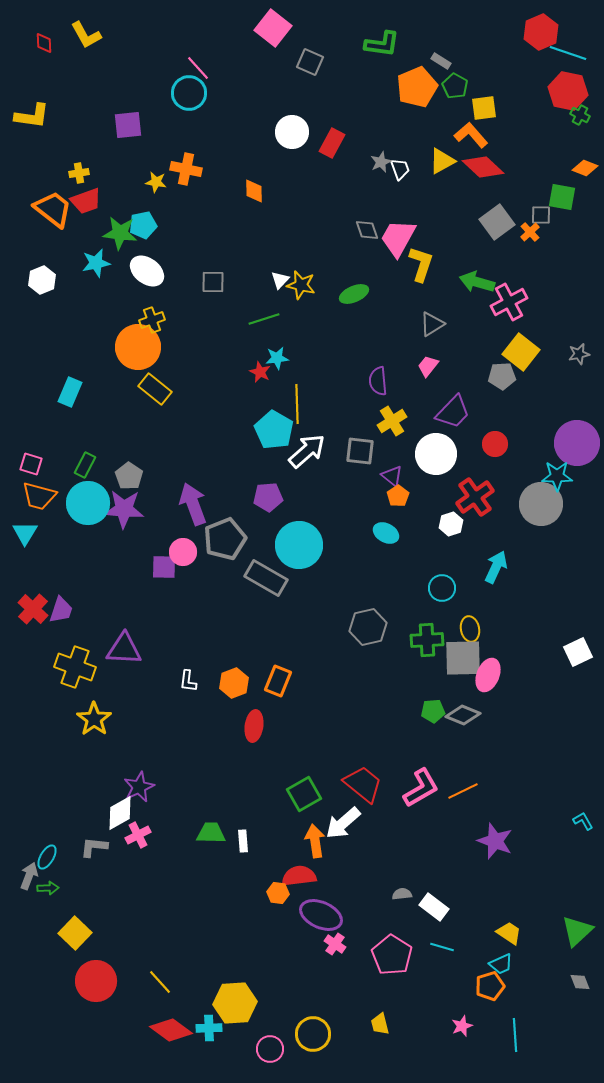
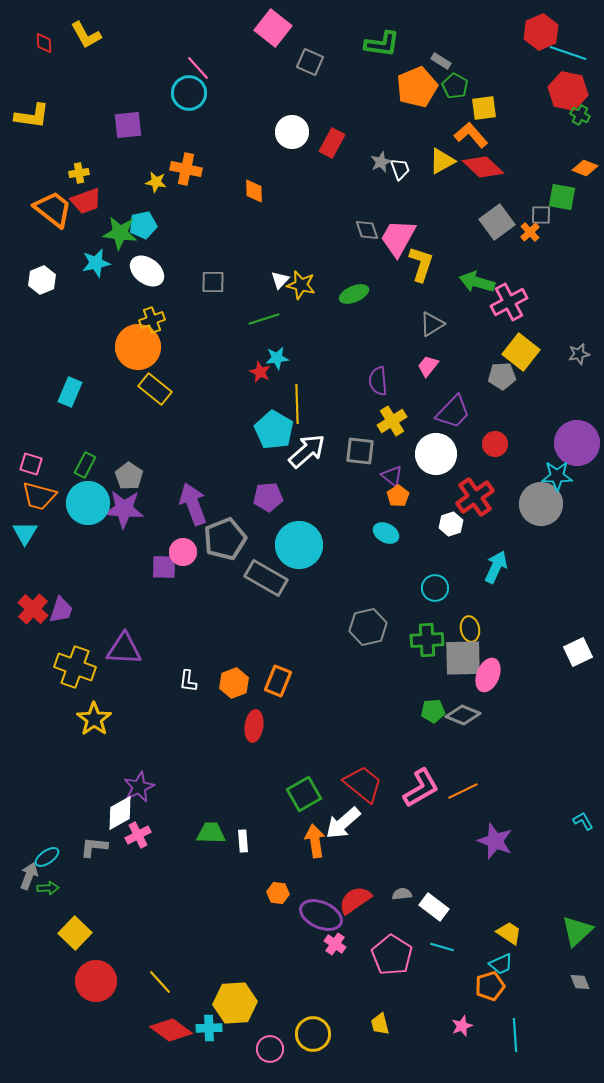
cyan circle at (442, 588): moved 7 px left
cyan ellipse at (47, 857): rotated 25 degrees clockwise
red semicircle at (299, 876): moved 56 px right, 24 px down; rotated 28 degrees counterclockwise
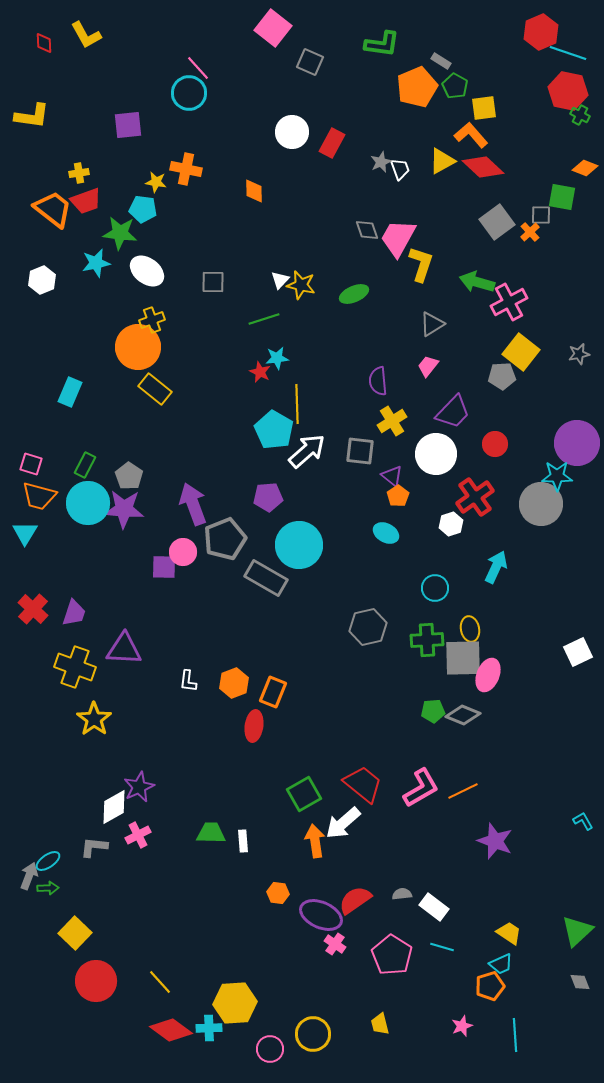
cyan pentagon at (143, 225): moved 16 px up; rotated 20 degrees clockwise
purple trapezoid at (61, 610): moved 13 px right, 3 px down
orange rectangle at (278, 681): moved 5 px left, 11 px down
white diamond at (120, 813): moved 6 px left, 6 px up
cyan ellipse at (47, 857): moved 1 px right, 4 px down
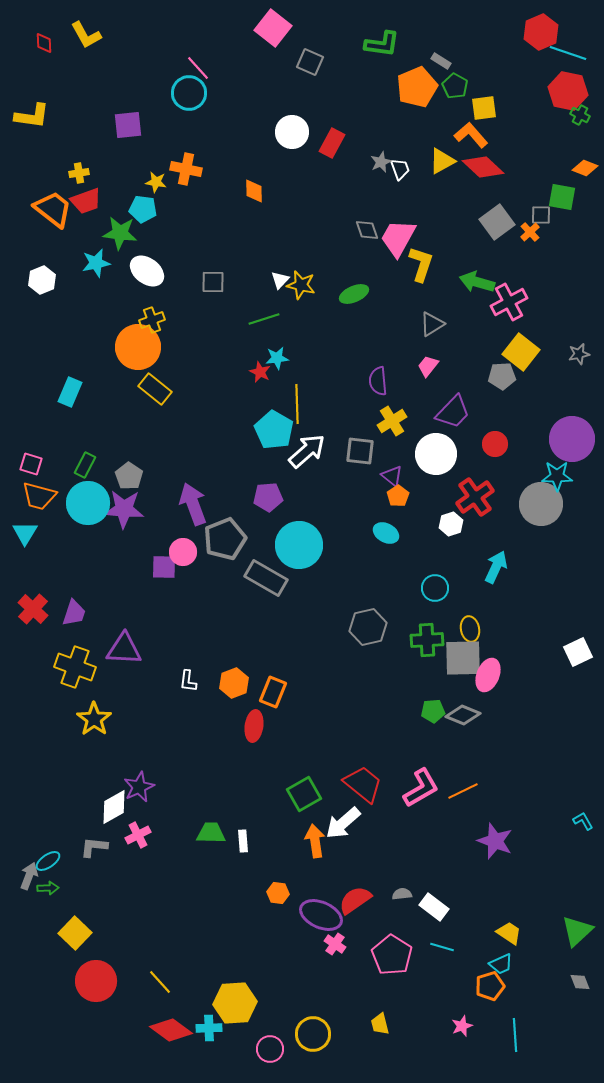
purple circle at (577, 443): moved 5 px left, 4 px up
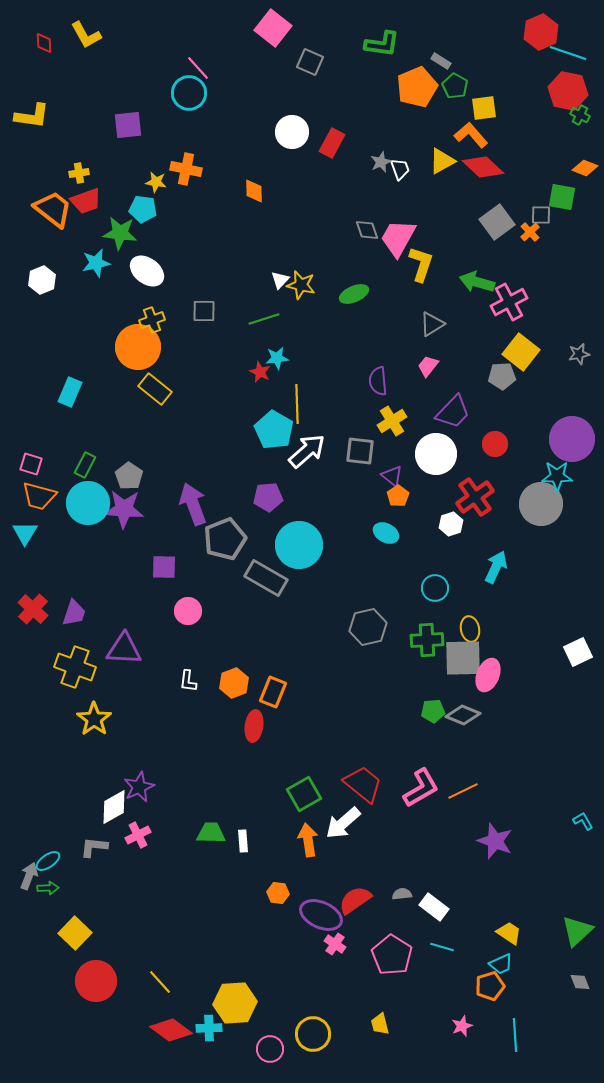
gray square at (213, 282): moved 9 px left, 29 px down
pink circle at (183, 552): moved 5 px right, 59 px down
orange arrow at (315, 841): moved 7 px left, 1 px up
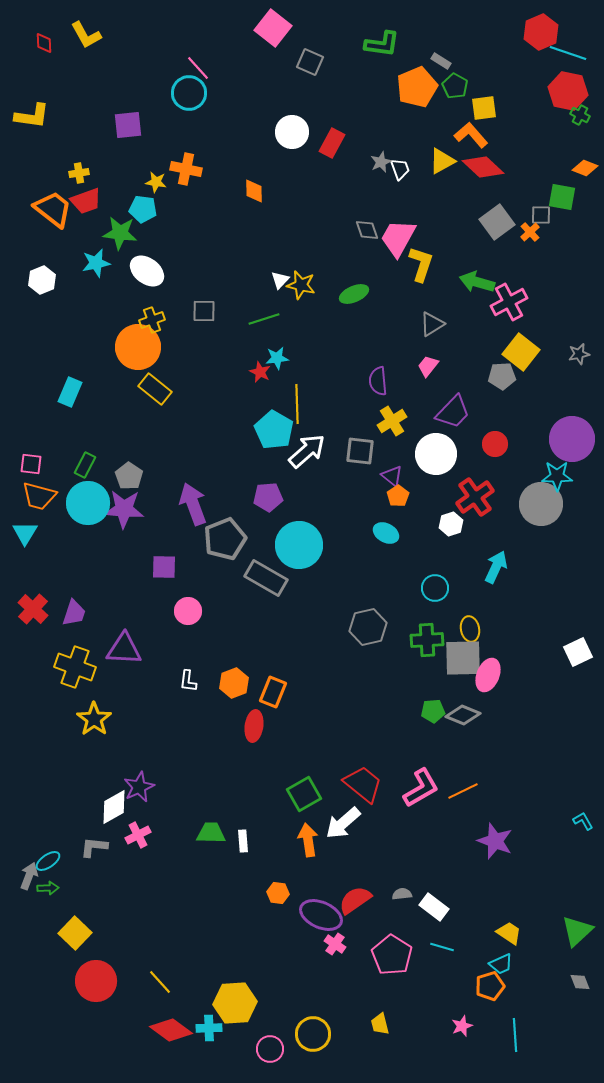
pink square at (31, 464): rotated 10 degrees counterclockwise
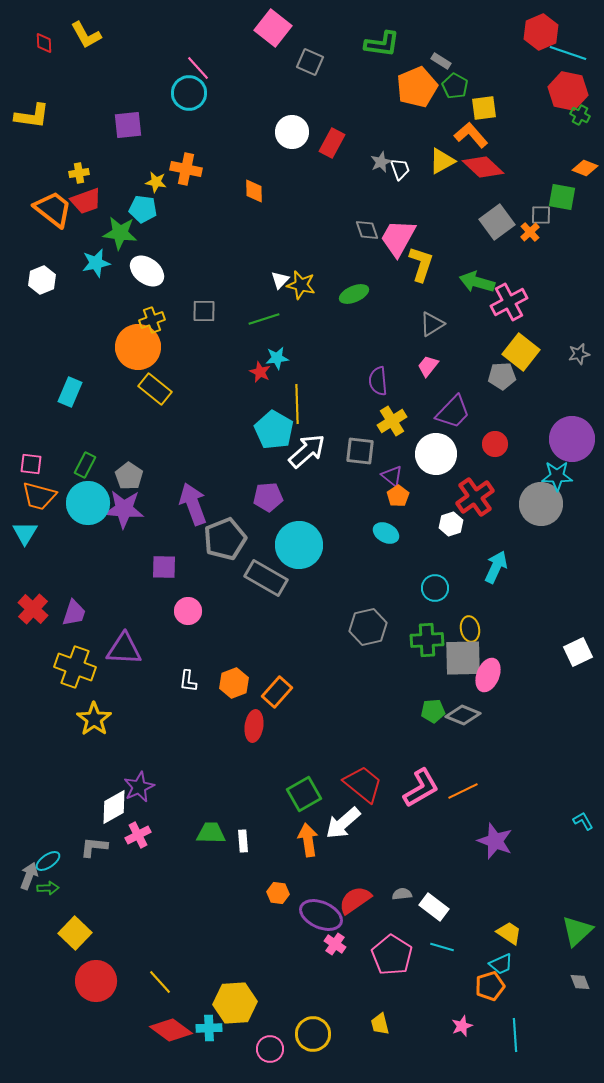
orange rectangle at (273, 692): moved 4 px right; rotated 20 degrees clockwise
